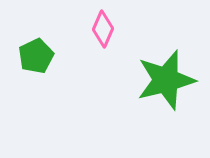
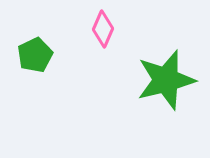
green pentagon: moved 1 px left, 1 px up
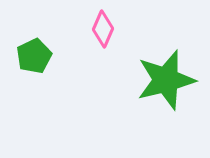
green pentagon: moved 1 px left, 1 px down
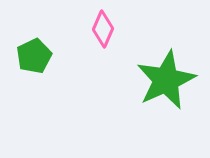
green star: rotated 10 degrees counterclockwise
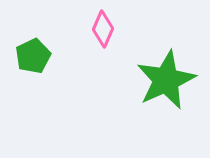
green pentagon: moved 1 px left
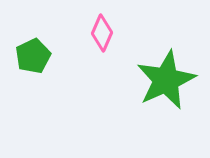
pink diamond: moved 1 px left, 4 px down
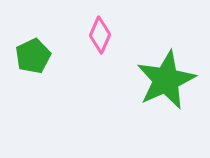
pink diamond: moved 2 px left, 2 px down
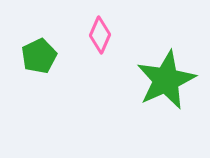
green pentagon: moved 6 px right
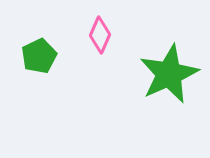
green star: moved 3 px right, 6 px up
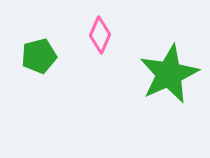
green pentagon: rotated 12 degrees clockwise
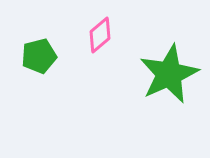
pink diamond: rotated 27 degrees clockwise
